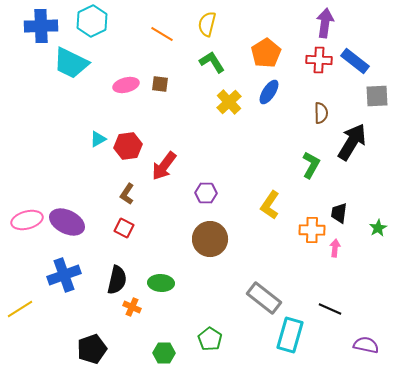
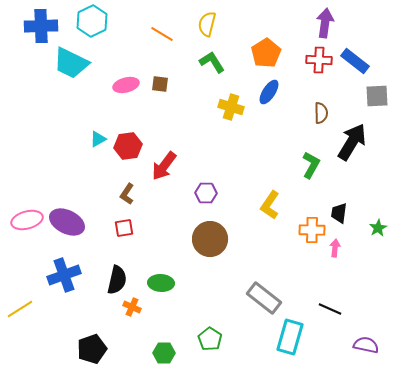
yellow cross at (229, 102): moved 2 px right, 5 px down; rotated 30 degrees counterclockwise
red square at (124, 228): rotated 36 degrees counterclockwise
cyan rectangle at (290, 335): moved 2 px down
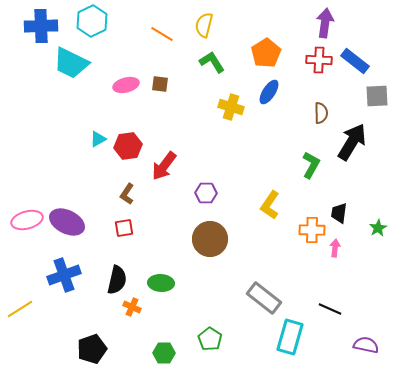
yellow semicircle at (207, 24): moved 3 px left, 1 px down
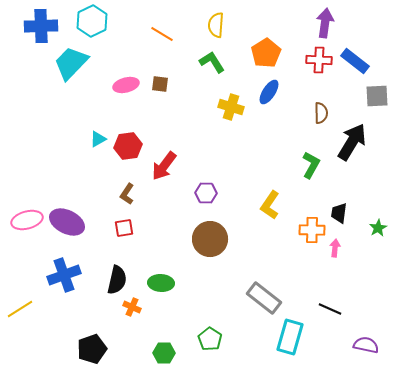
yellow semicircle at (204, 25): moved 12 px right; rotated 10 degrees counterclockwise
cyan trapezoid at (71, 63): rotated 108 degrees clockwise
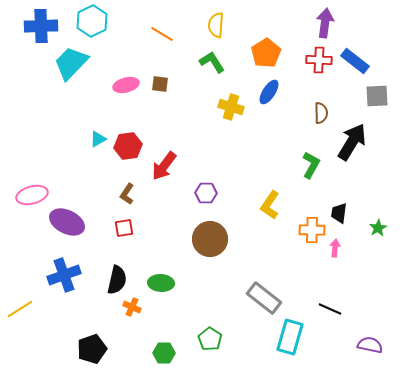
pink ellipse at (27, 220): moved 5 px right, 25 px up
purple semicircle at (366, 345): moved 4 px right
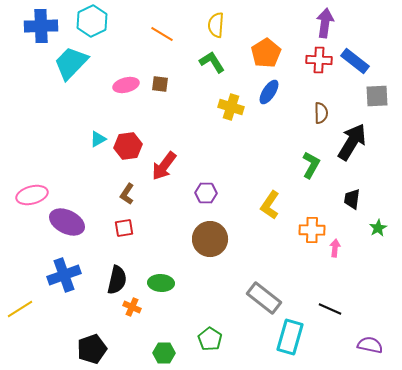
black trapezoid at (339, 213): moved 13 px right, 14 px up
